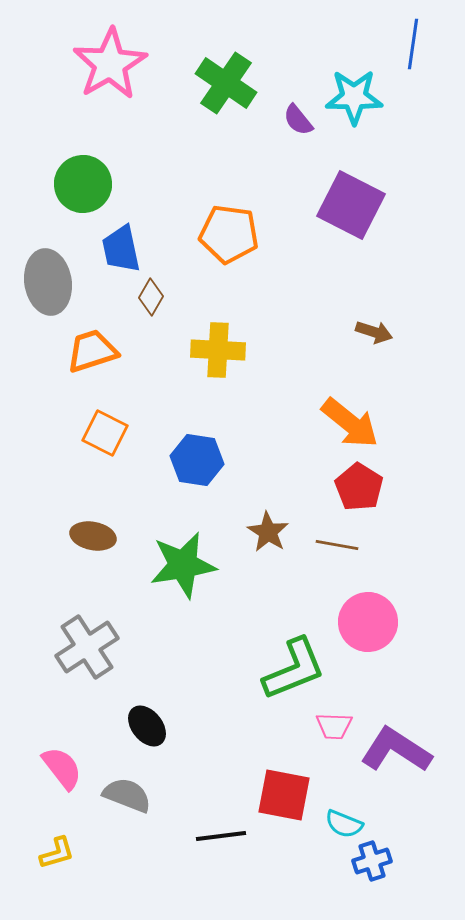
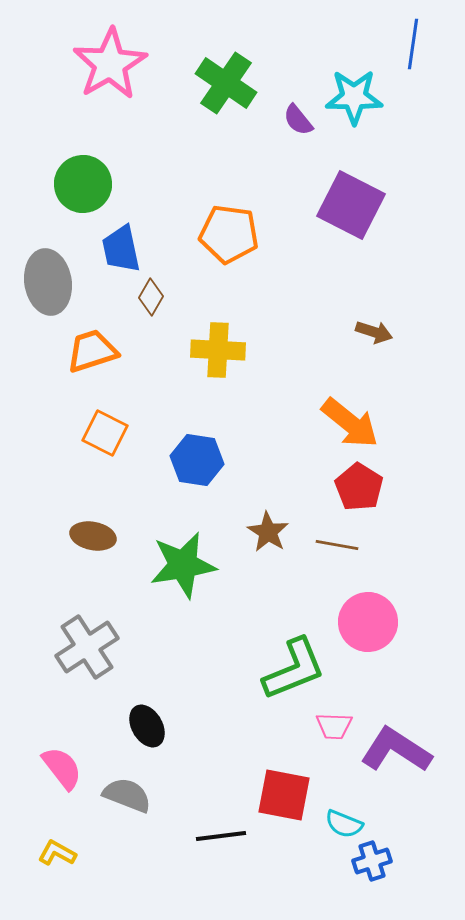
black ellipse: rotated 9 degrees clockwise
yellow L-shape: rotated 135 degrees counterclockwise
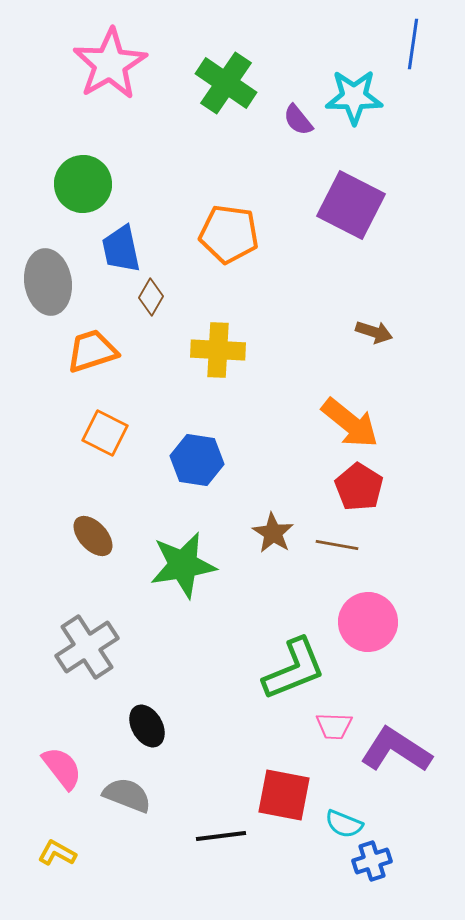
brown star: moved 5 px right, 1 px down
brown ellipse: rotated 36 degrees clockwise
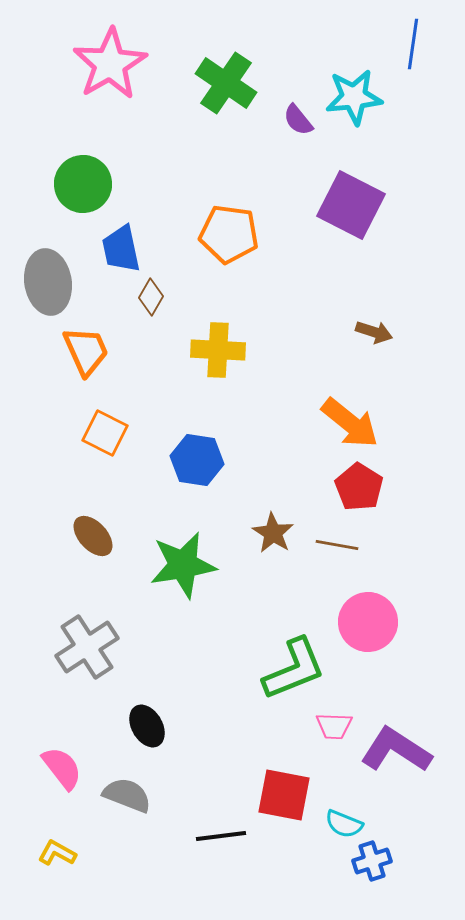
cyan star: rotated 6 degrees counterclockwise
orange trapezoid: moved 6 px left; rotated 84 degrees clockwise
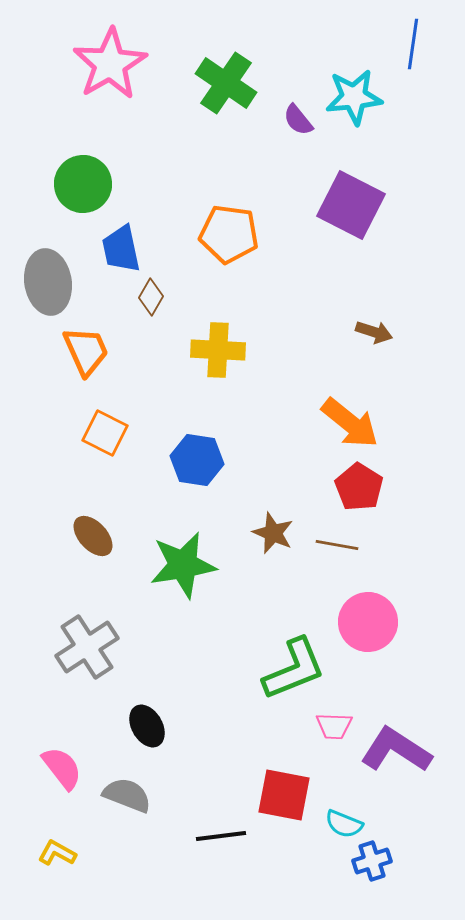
brown star: rotated 9 degrees counterclockwise
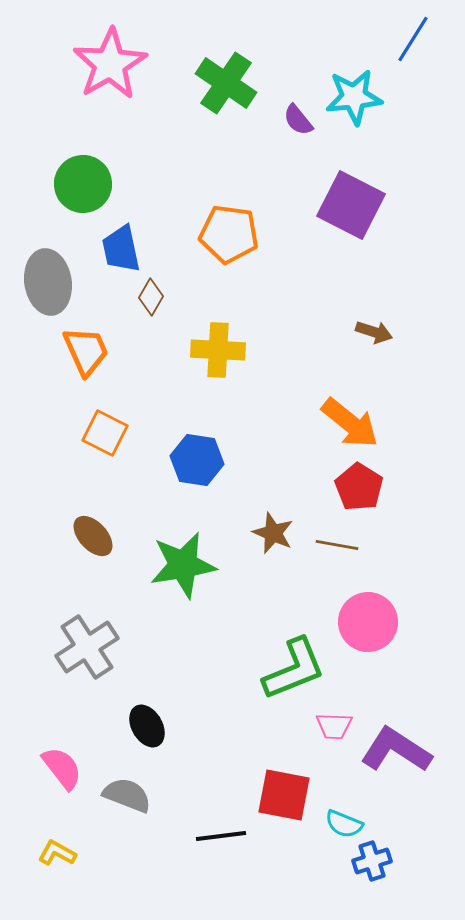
blue line: moved 5 px up; rotated 24 degrees clockwise
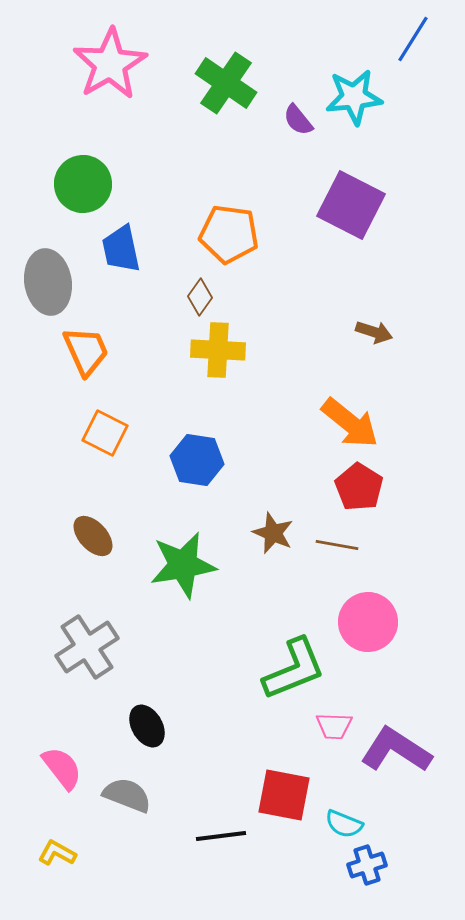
brown diamond: moved 49 px right; rotated 6 degrees clockwise
blue cross: moved 5 px left, 4 px down
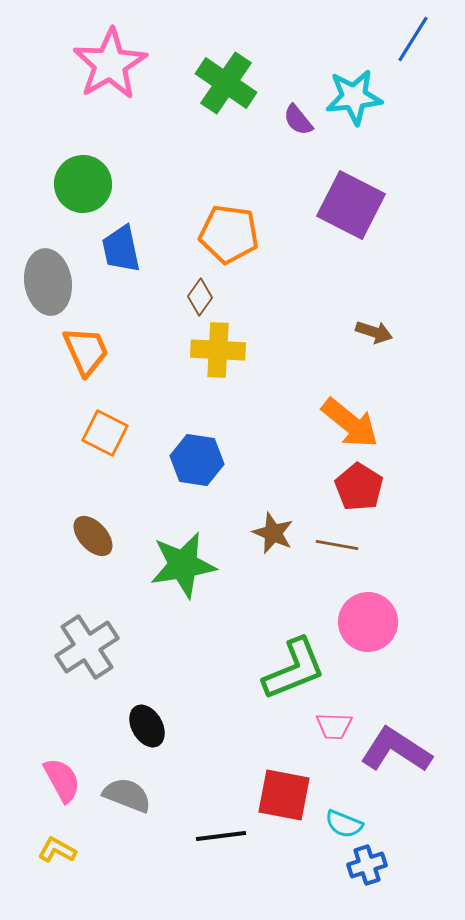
pink semicircle: moved 12 px down; rotated 9 degrees clockwise
yellow L-shape: moved 3 px up
